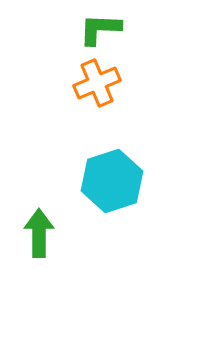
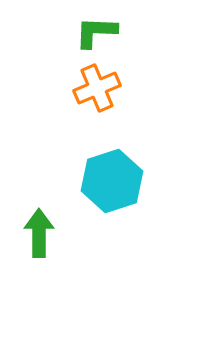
green L-shape: moved 4 px left, 3 px down
orange cross: moved 5 px down
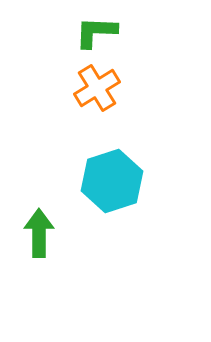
orange cross: rotated 9 degrees counterclockwise
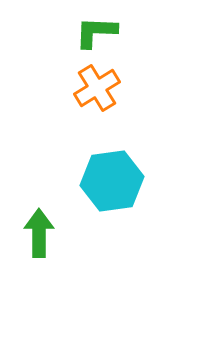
cyan hexagon: rotated 10 degrees clockwise
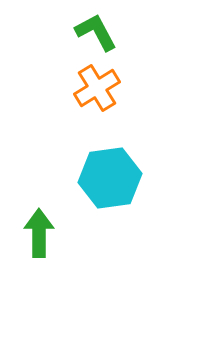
green L-shape: rotated 60 degrees clockwise
cyan hexagon: moved 2 px left, 3 px up
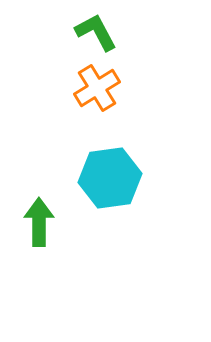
green arrow: moved 11 px up
